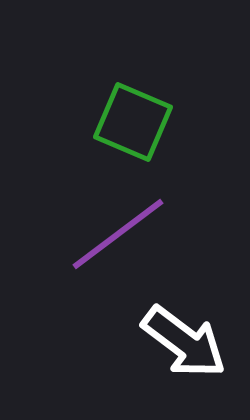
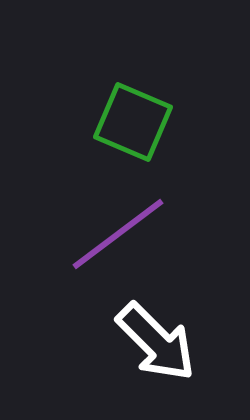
white arrow: moved 28 px left; rotated 8 degrees clockwise
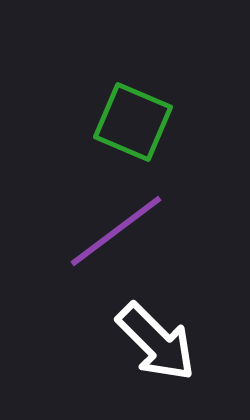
purple line: moved 2 px left, 3 px up
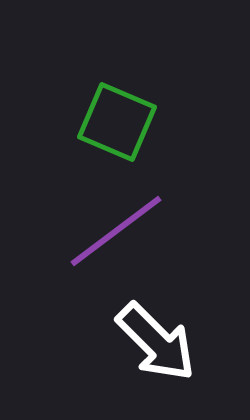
green square: moved 16 px left
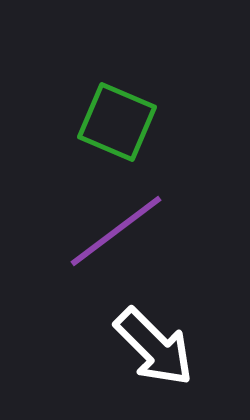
white arrow: moved 2 px left, 5 px down
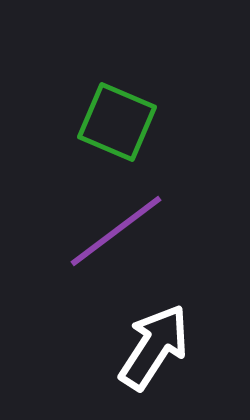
white arrow: rotated 102 degrees counterclockwise
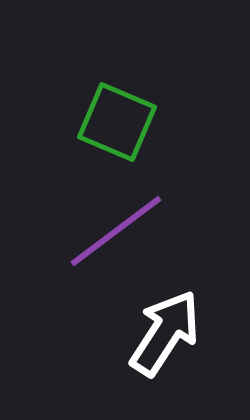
white arrow: moved 11 px right, 14 px up
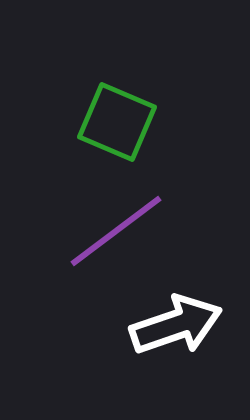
white arrow: moved 11 px right, 8 px up; rotated 38 degrees clockwise
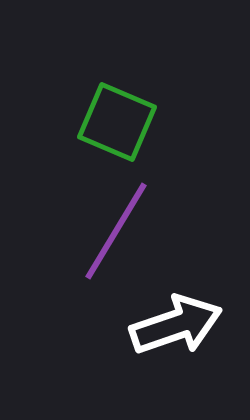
purple line: rotated 22 degrees counterclockwise
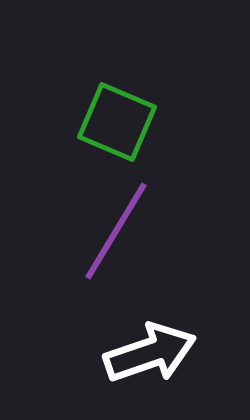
white arrow: moved 26 px left, 28 px down
